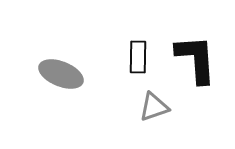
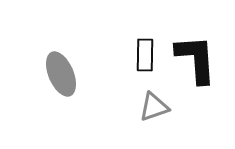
black rectangle: moved 7 px right, 2 px up
gray ellipse: rotated 45 degrees clockwise
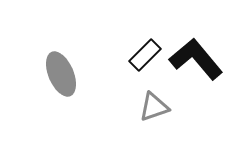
black rectangle: rotated 44 degrees clockwise
black L-shape: rotated 36 degrees counterclockwise
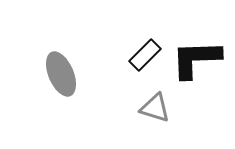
black L-shape: rotated 52 degrees counterclockwise
gray triangle: moved 1 px right, 1 px down; rotated 36 degrees clockwise
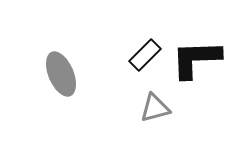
gray triangle: rotated 32 degrees counterclockwise
